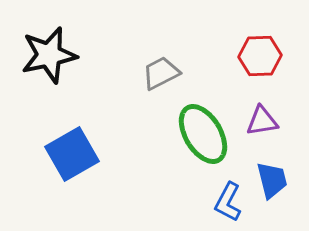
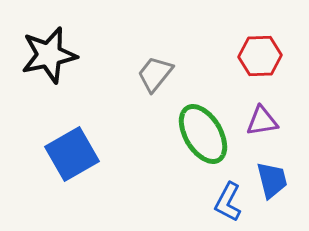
gray trapezoid: moved 6 px left, 1 px down; rotated 24 degrees counterclockwise
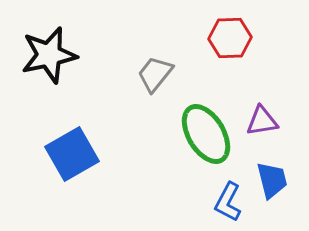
red hexagon: moved 30 px left, 18 px up
green ellipse: moved 3 px right
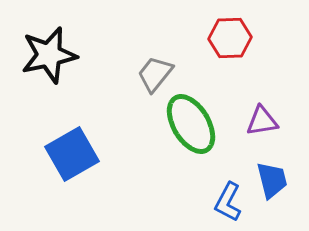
green ellipse: moved 15 px left, 10 px up
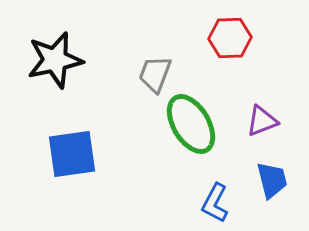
black star: moved 6 px right, 5 px down
gray trapezoid: rotated 18 degrees counterclockwise
purple triangle: rotated 12 degrees counterclockwise
blue square: rotated 22 degrees clockwise
blue L-shape: moved 13 px left, 1 px down
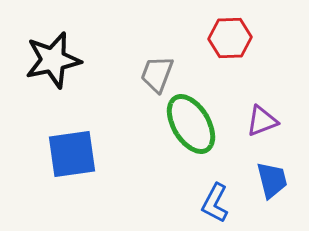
black star: moved 2 px left
gray trapezoid: moved 2 px right
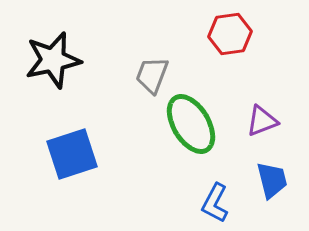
red hexagon: moved 4 px up; rotated 6 degrees counterclockwise
gray trapezoid: moved 5 px left, 1 px down
blue square: rotated 10 degrees counterclockwise
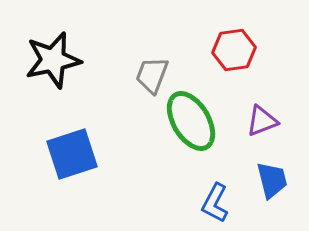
red hexagon: moved 4 px right, 16 px down
green ellipse: moved 3 px up
